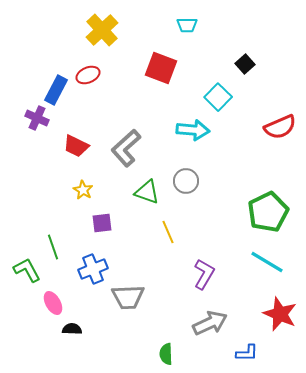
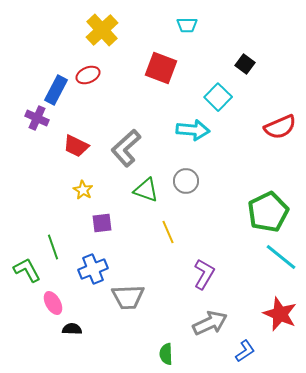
black square: rotated 12 degrees counterclockwise
green triangle: moved 1 px left, 2 px up
cyan line: moved 14 px right, 5 px up; rotated 8 degrees clockwise
blue L-shape: moved 2 px left, 2 px up; rotated 35 degrees counterclockwise
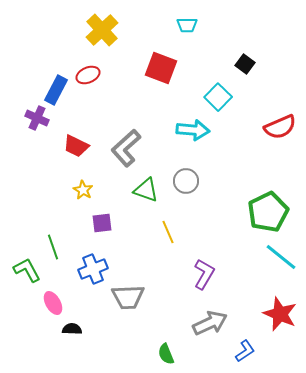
green semicircle: rotated 20 degrees counterclockwise
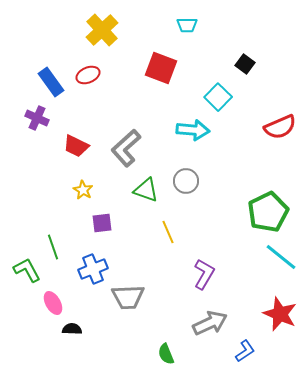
blue rectangle: moved 5 px left, 8 px up; rotated 64 degrees counterclockwise
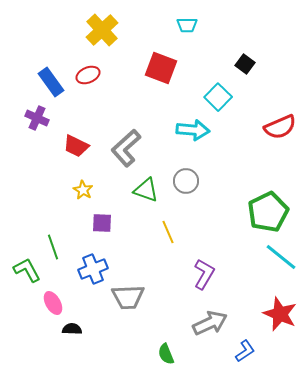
purple square: rotated 10 degrees clockwise
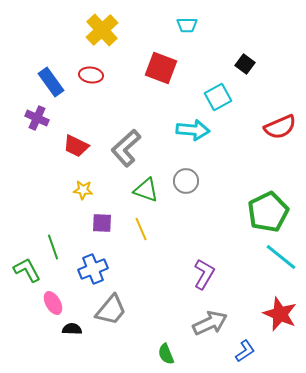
red ellipse: moved 3 px right; rotated 30 degrees clockwise
cyan square: rotated 16 degrees clockwise
yellow star: rotated 24 degrees counterclockwise
yellow line: moved 27 px left, 3 px up
gray trapezoid: moved 17 px left, 13 px down; rotated 48 degrees counterclockwise
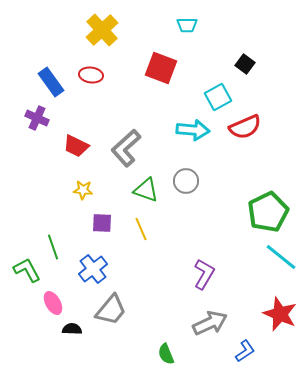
red semicircle: moved 35 px left
blue cross: rotated 16 degrees counterclockwise
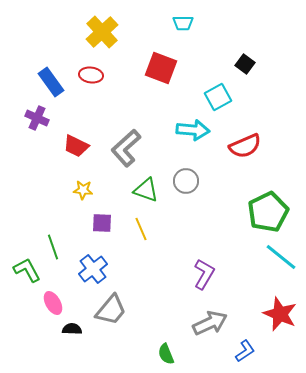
cyan trapezoid: moved 4 px left, 2 px up
yellow cross: moved 2 px down
red semicircle: moved 19 px down
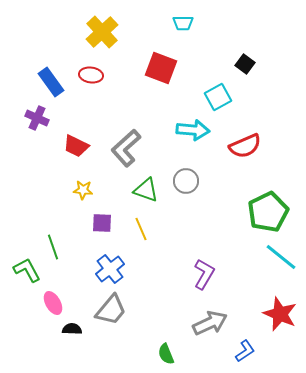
blue cross: moved 17 px right
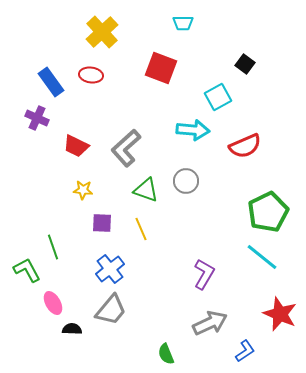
cyan line: moved 19 px left
